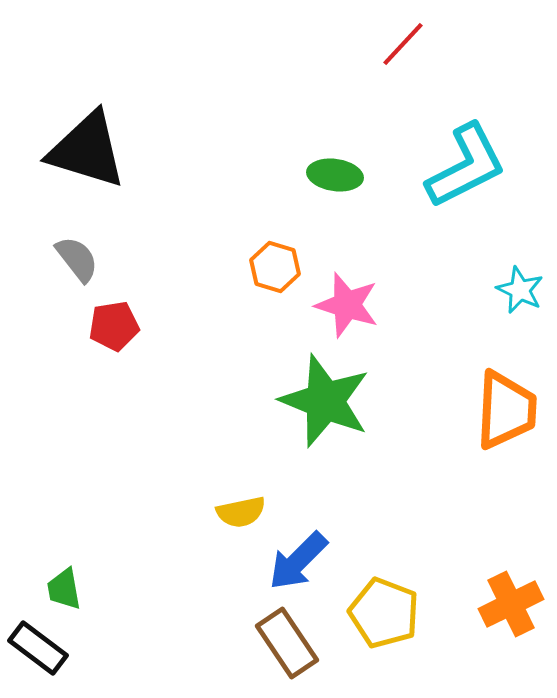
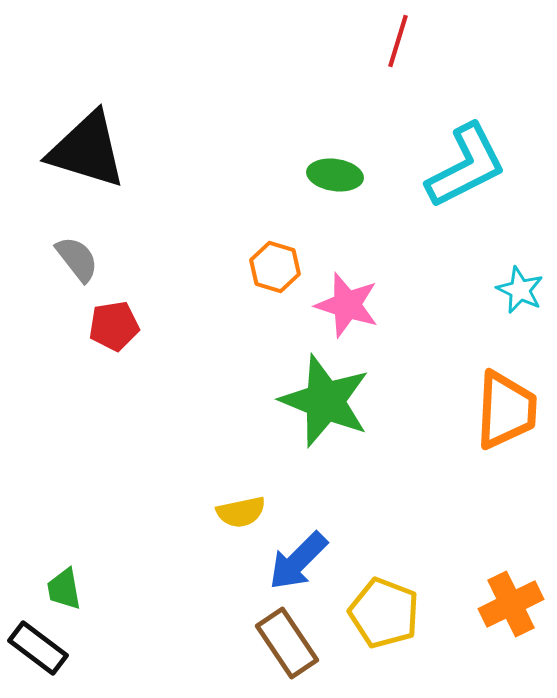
red line: moved 5 px left, 3 px up; rotated 26 degrees counterclockwise
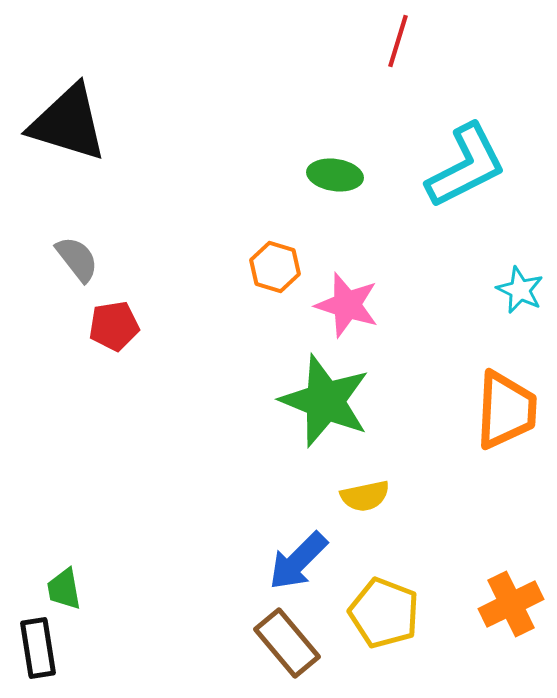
black triangle: moved 19 px left, 27 px up
yellow semicircle: moved 124 px right, 16 px up
brown rectangle: rotated 6 degrees counterclockwise
black rectangle: rotated 44 degrees clockwise
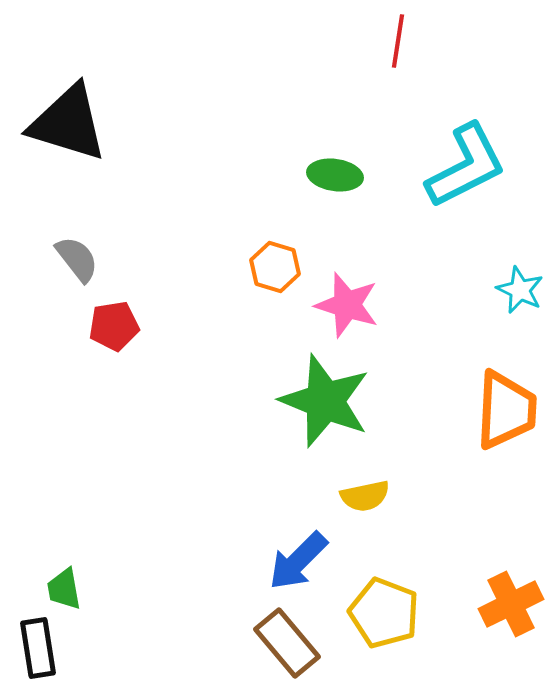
red line: rotated 8 degrees counterclockwise
